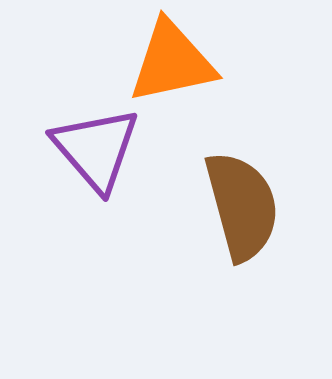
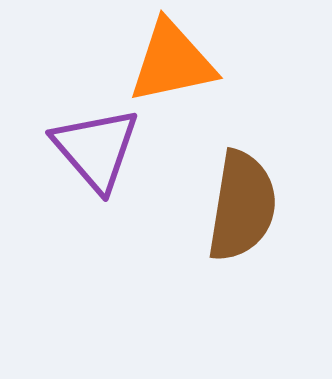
brown semicircle: rotated 24 degrees clockwise
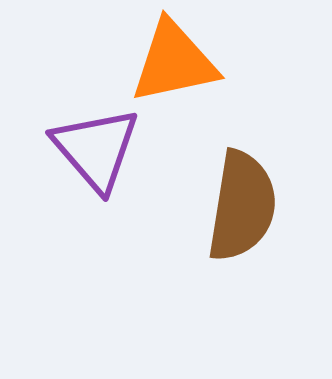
orange triangle: moved 2 px right
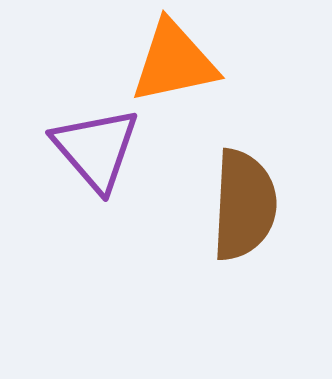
brown semicircle: moved 2 px right, 1 px up; rotated 6 degrees counterclockwise
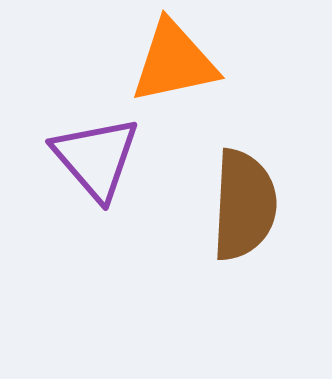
purple triangle: moved 9 px down
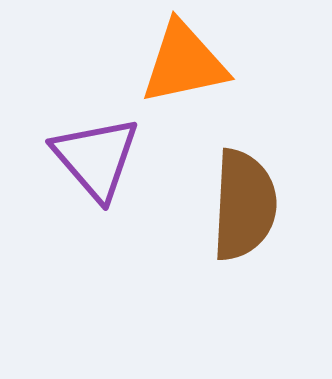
orange triangle: moved 10 px right, 1 px down
